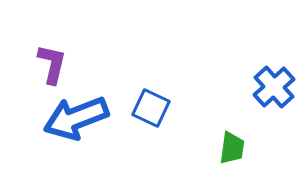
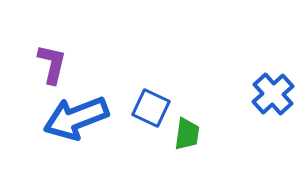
blue cross: moved 1 px left, 7 px down
green trapezoid: moved 45 px left, 14 px up
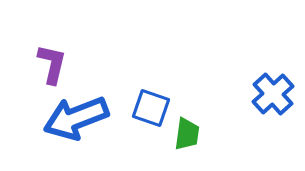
blue square: rotated 6 degrees counterclockwise
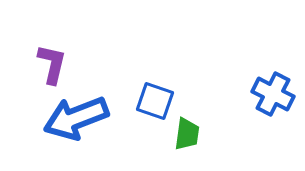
blue cross: rotated 21 degrees counterclockwise
blue square: moved 4 px right, 7 px up
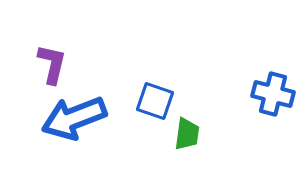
blue cross: rotated 12 degrees counterclockwise
blue arrow: moved 2 px left
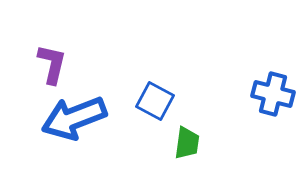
blue square: rotated 9 degrees clockwise
green trapezoid: moved 9 px down
